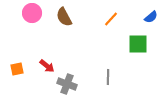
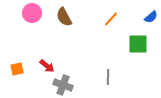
gray cross: moved 4 px left, 1 px down
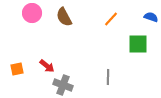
blue semicircle: rotated 120 degrees counterclockwise
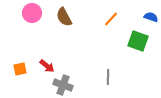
green square: moved 3 px up; rotated 20 degrees clockwise
orange square: moved 3 px right
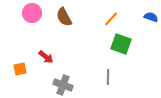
green square: moved 17 px left, 3 px down
red arrow: moved 1 px left, 9 px up
